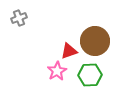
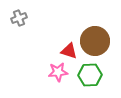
red triangle: rotated 36 degrees clockwise
pink star: moved 1 px right, 1 px down; rotated 24 degrees clockwise
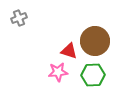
green hexagon: moved 3 px right
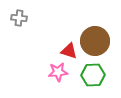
gray cross: rotated 28 degrees clockwise
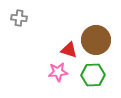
brown circle: moved 1 px right, 1 px up
red triangle: moved 1 px up
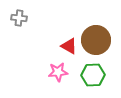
red triangle: moved 4 px up; rotated 12 degrees clockwise
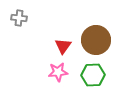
red triangle: moved 6 px left; rotated 36 degrees clockwise
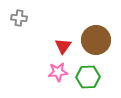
green hexagon: moved 5 px left, 2 px down
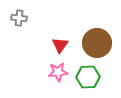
brown circle: moved 1 px right, 3 px down
red triangle: moved 3 px left, 1 px up
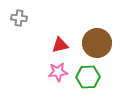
red triangle: rotated 42 degrees clockwise
